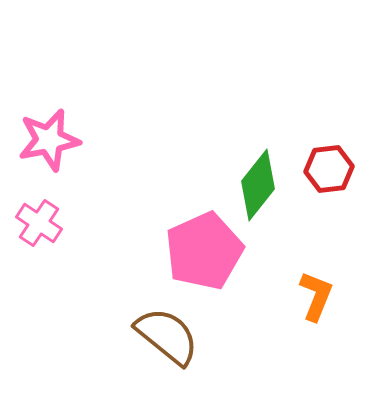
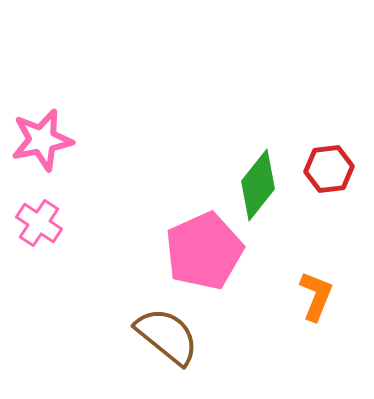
pink star: moved 7 px left
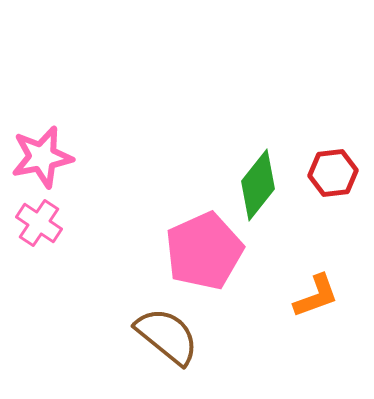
pink star: moved 17 px down
red hexagon: moved 4 px right, 4 px down
orange L-shape: rotated 48 degrees clockwise
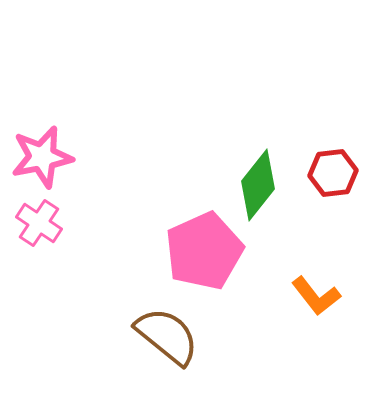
orange L-shape: rotated 72 degrees clockwise
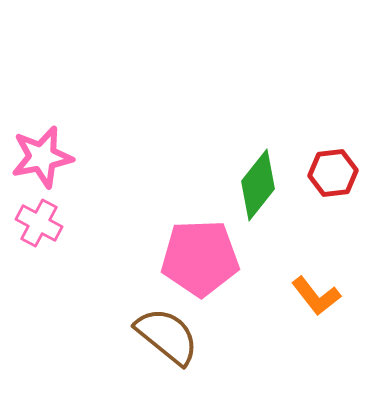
pink cross: rotated 6 degrees counterclockwise
pink pentagon: moved 4 px left, 7 px down; rotated 22 degrees clockwise
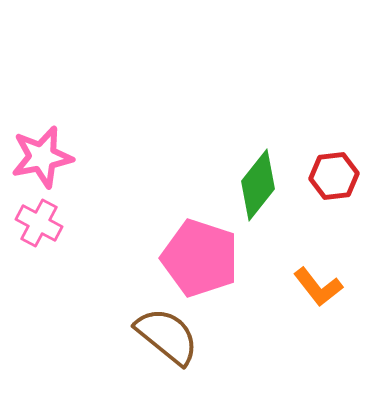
red hexagon: moved 1 px right, 3 px down
pink pentagon: rotated 20 degrees clockwise
orange L-shape: moved 2 px right, 9 px up
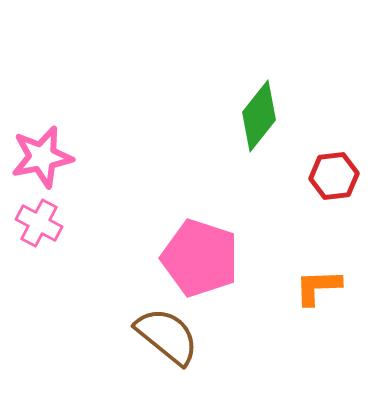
green diamond: moved 1 px right, 69 px up
orange L-shape: rotated 126 degrees clockwise
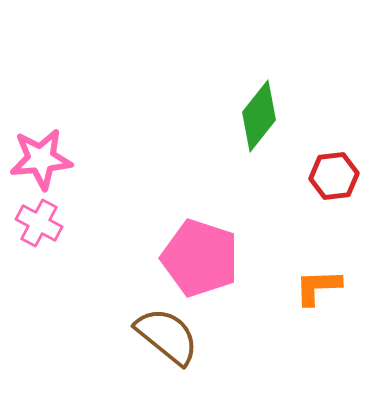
pink star: moved 1 px left, 2 px down; rotated 6 degrees clockwise
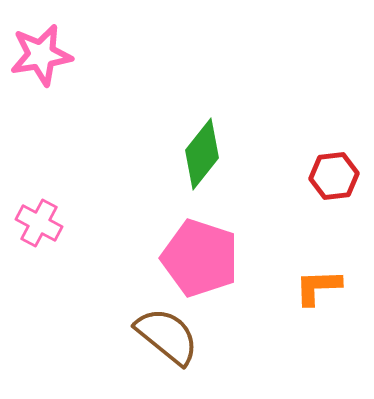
green diamond: moved 57 px left, 38 px down
pink star: moved 104 px up; rotated 4 degrees counterclockwise
